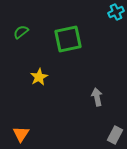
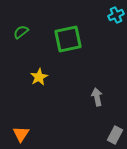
cyan cross: moved 3 px down
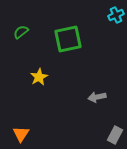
gray arrow: rotated 90 degrees counterclockwise
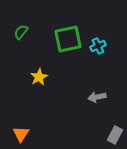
cyan cross: moved 18 px left, 31 px down
green semicircle: rotated 14 degrees counterclockwise
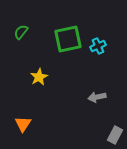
orange triangle: moved 2 px right, 10 px up
